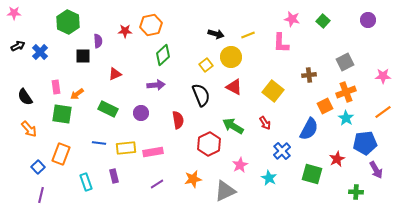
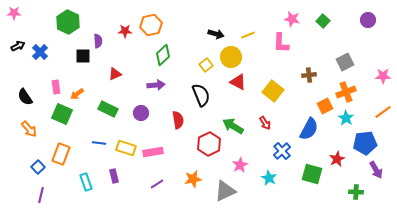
red triangle at (234, 87): moved 4 px right, 5 px up
green square at (62, 114): rotated 15 degrees clockwise
yellow rectangle at (126, 148): rotated 24 degrees clockwise
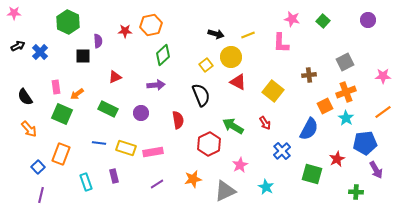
red triangle at (115, 74): moved 3 px down
cyan star at (269, 178): moved 3 px left, 9 px down
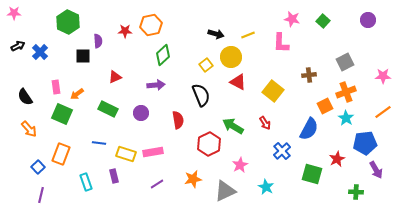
yellow rectangle at (126, 148): moved 6 px down
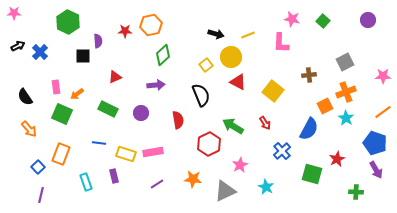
blue pentagon at (365, 143): moved 10 px right; rotated 25 degrees clockwise
orange star at (193, 179): rotated 18 degrees clockwise
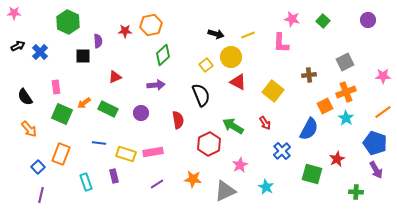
orange arrow at (77, 94): moved 7 px right, 9 px down
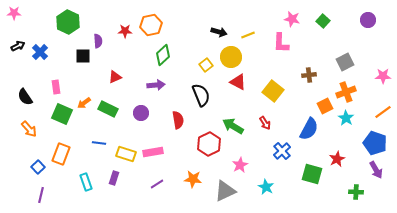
black arrow at (216, 34): moved 3 px right, 2 px up
purple rectangle at (114, 176): moved 2 px down; rotated 32 degrees clockwise
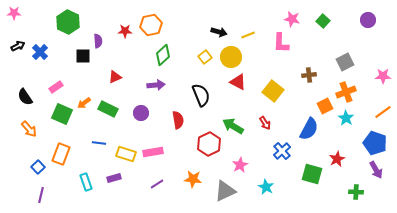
yellow square at (206, 65): moved 1 px left, 8 px up
pink rectangle at (56, 87): rotated 64 degrees clockwise
purple rectangle at (114, 178): rotated 56 degrees clockwise
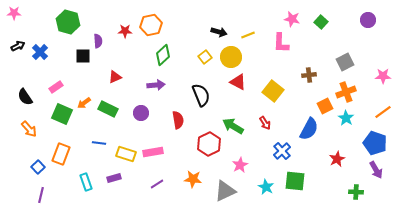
green square at (323, 21): moved 2 px left, 1 px down
green hexagon at (68, 22): rotated 10 degrees counterclockwise
green square at (312, 174): moved 17 px left, 7 px down; rotated 10 degrees counterclockwise
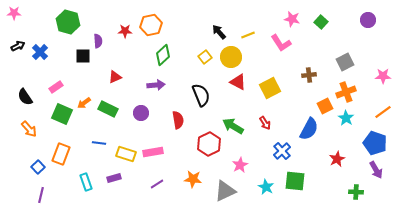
black arrow at (219, 32): rotated 147 degrees counterclockwise
pink L-shape at (281, 43): rotated 35 degrees counterclockwise
yellow square at (273, 91): moved 3 px left, 3 px up; rotated 25 degrees clockwise
